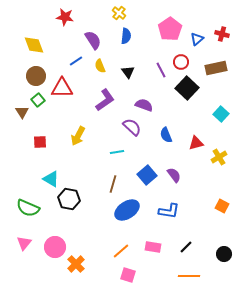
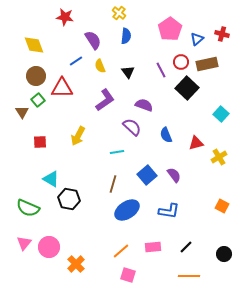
brown rectangle at (216, 68): moved 9 px left, 4 px up
pink circle at (55, 247): moved 6 px left
pink rectangle at (153, 247): rotated 14 degrees counterclockwise
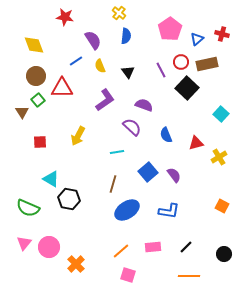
blue square at (147, 175): moved 1 px right, 3 px up
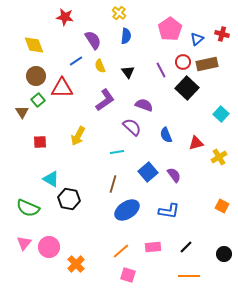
red circle at (181, 62): moved 2 px right
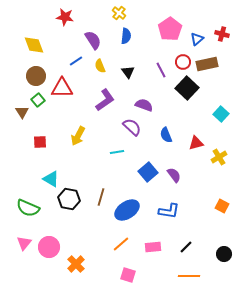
brown line at (113, 184): moved 12 px left, 13 px down
orange line at (121, 251): moved 7 px up
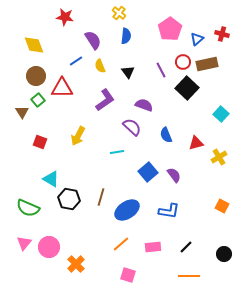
red square at (40, 142): rotated 24 degrees clockwise
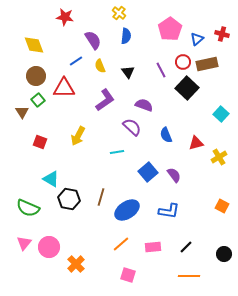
red triangle at (62, 88): moved 2 px right
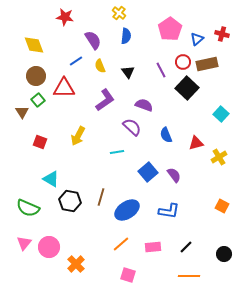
black hexagon at (69, 199): moved 1 px right, 2 px down
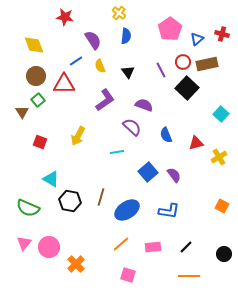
red triangle at (64, 88): moved 4 px up
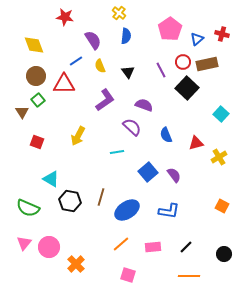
red square at (40, 142): moved 3 px left
